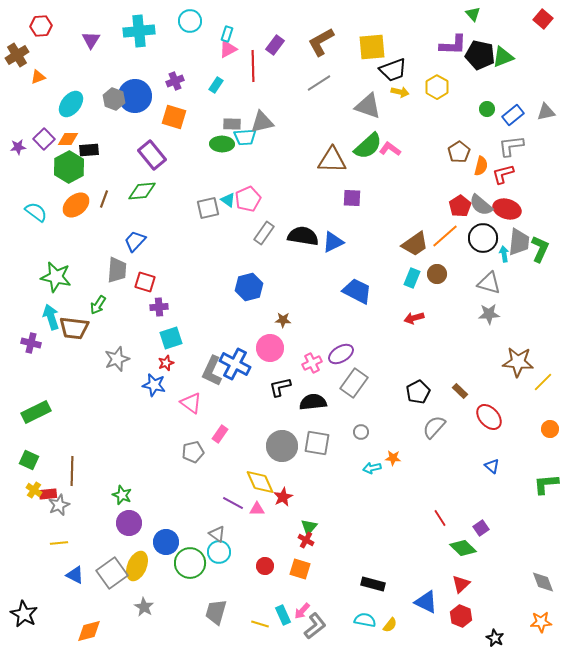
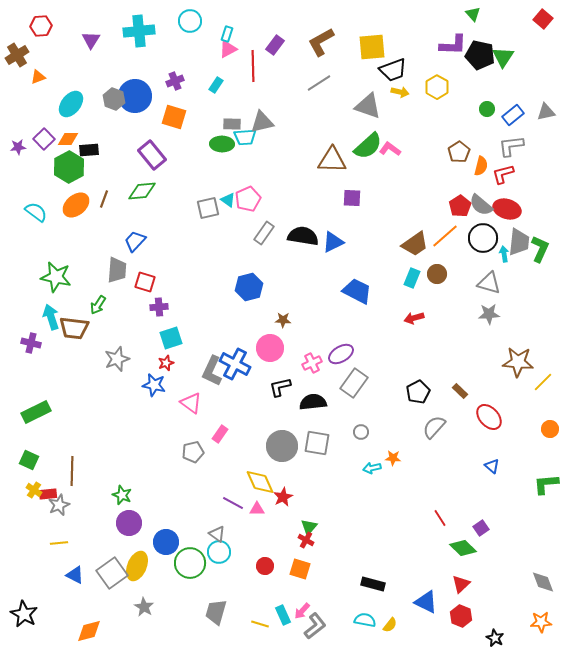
green triangle at (503, 57): rotated 35 degrees counterclockwise
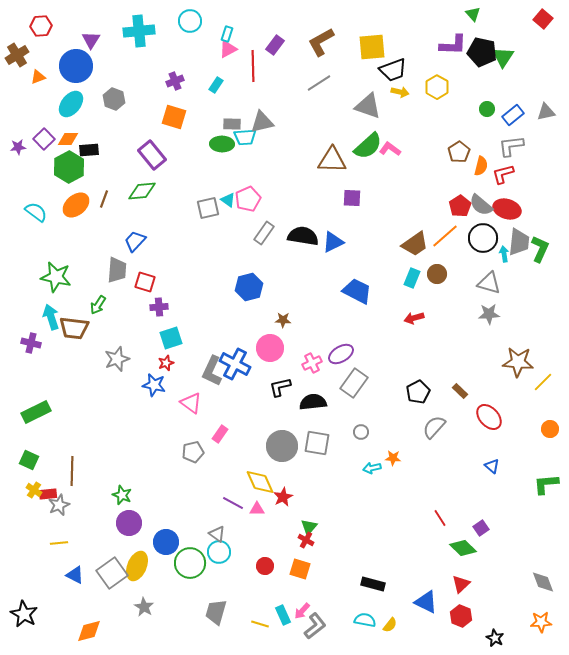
black pentagon at (480, 55): moved 2 px right, 3 px up
blue circle at (135, 96): moved 59 px left, 30 px up
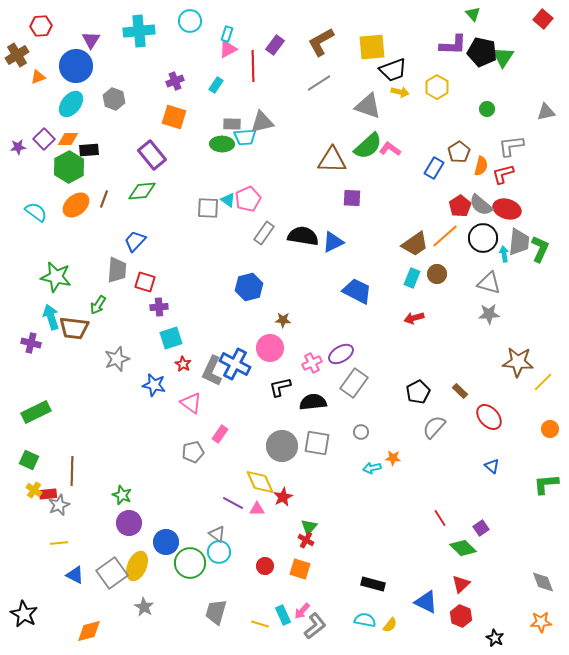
blue rectangle at (513, 115): moved 79 px left, 53 px down; rotated 20 degrees counterclockwise
gray square at (208, 208): rotated 15 degrees clockwise
red star at (166, 363): moved 17 px right, 1 px down; rotated 21 degrees counterclockwise
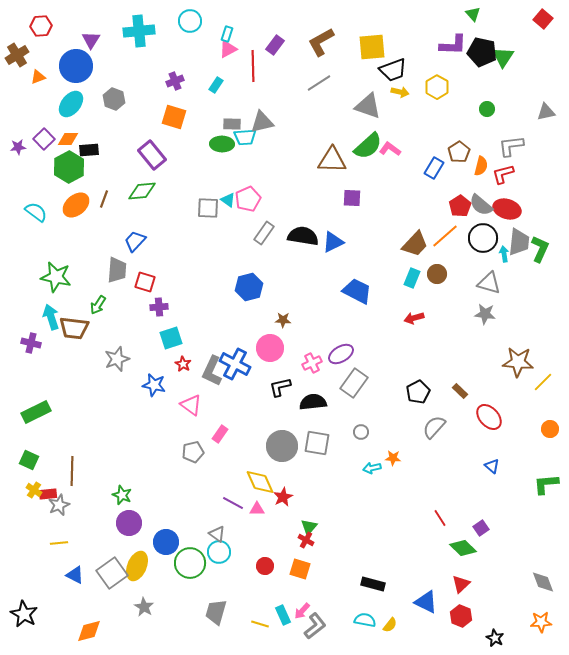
brown trapezoid at (415, 244): rotated 12 degrees counterclockwise
gray star at (489, 314): moved 4 px left; rotated 10 degrees clockwise
pink triangle at (191, 403): moved 2 px down
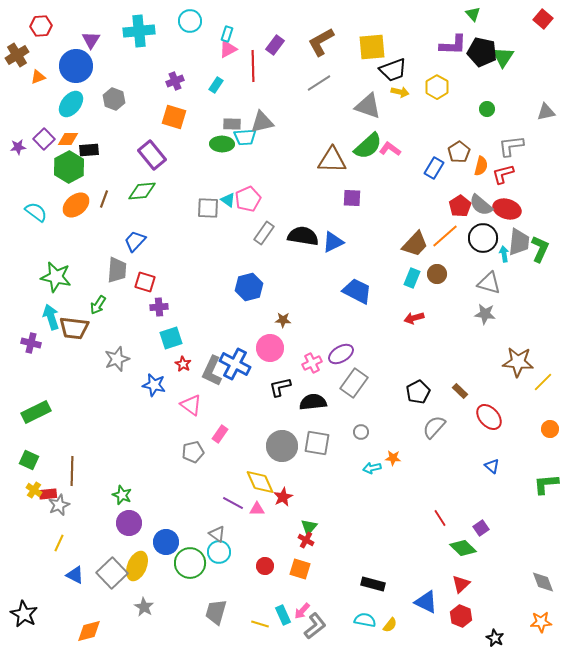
yellow line at (59, 543): rotated 60 degrees counterclockwise
gray square at (112, 573): rotated 8 degrees counterclockwise
